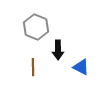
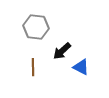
gray hexagon: rotated 15 degrees counterclockwise
black arrow: moved 4 px right, 1 px down; rotated 48 degrees clockwise
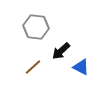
black arrow: moved 1 px left
brown line: rotated 48 degrees clockwise
